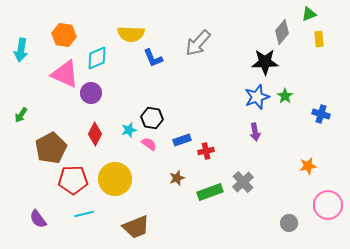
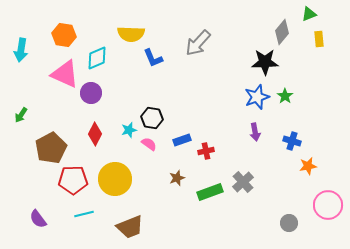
blue cross: moved 29 px left, 27 px down
brown trapezoid: moved 6 px left
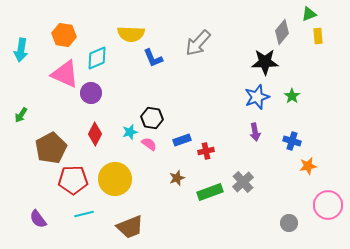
yellow rectangle: moved 1 px left, 3 px up
green star: moved 7 px right
cyan star: moved 1 px right, 2 px down
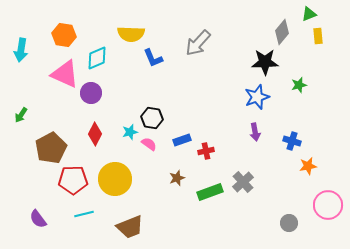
green star: moved 7 px right, 11 px up; rotated 21 degrees clockwise
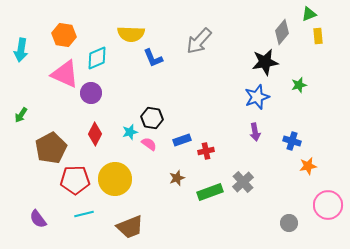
gray arrow: moved 1 px right, 2 px up
black star: rotated 8 degrees counterclockwise
red pentagon: moved 2 px right
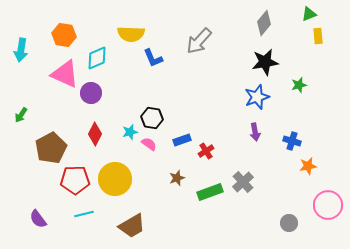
gray diamond: moved 18 px left, 9 px up
red cross: rotated 21 degrees counterclockwise
brown trapezoid: moved 2 px right, 1 px up; rotated 8 degrees counterclockwise
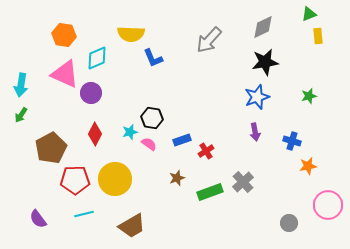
gray diamond: moved 1 px left, 4 px down; rotated 25 degrees clockwise
gray arrow: moved 10 px right, 1 px up
cyan arrow: moved 35 px down
green star: moved 10 px right, 11 px down
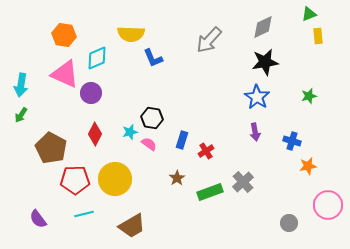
blue star: rotated 20 degrees counterclockwise
blue rectangle: rotated 54 degrees counterclockwise
brown pentagon: rotated 16 degrees counterclockwise
brown star: rotated 14 degrees counterclockwise
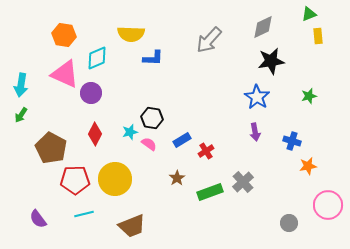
blue L-shape: rotated 65 degrees counterclockwise
black star: moved 6 px right, 1 px up
blue rectangle: rotated 42 degrees clockwise
brown trapezoid: rotated 8 degrees clockwise
